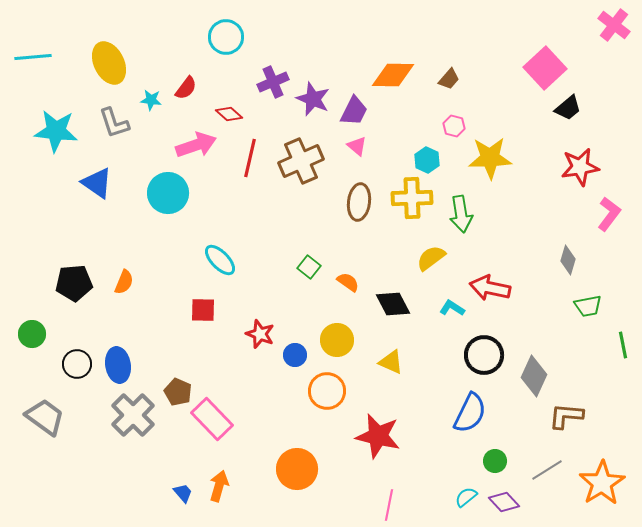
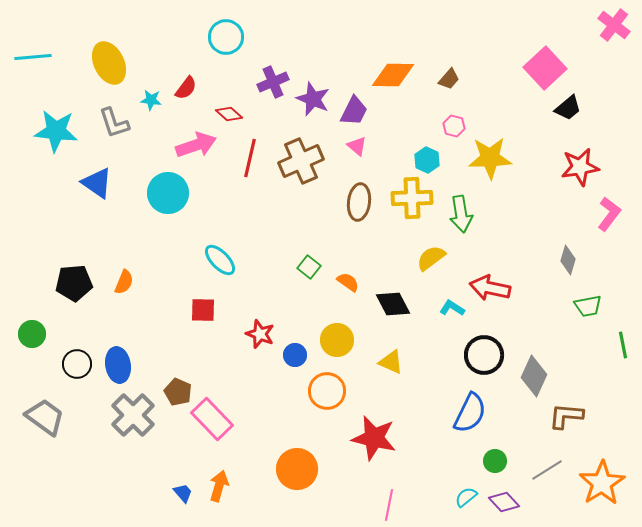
red star at (378, 436): moved 4 px left, 2 px down
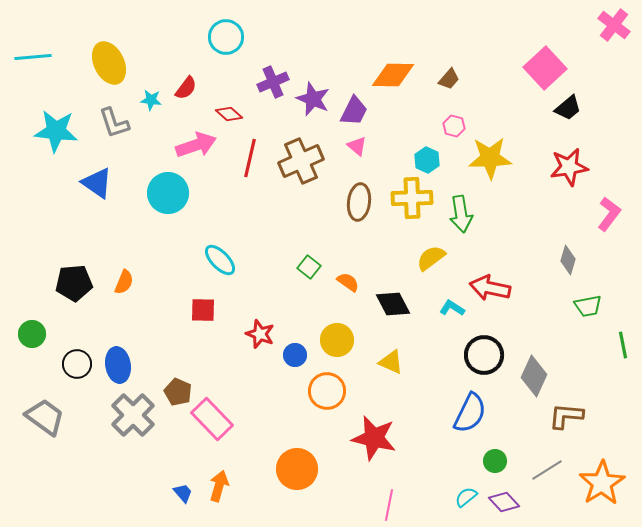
red star at (580, 167): moved 11 px left
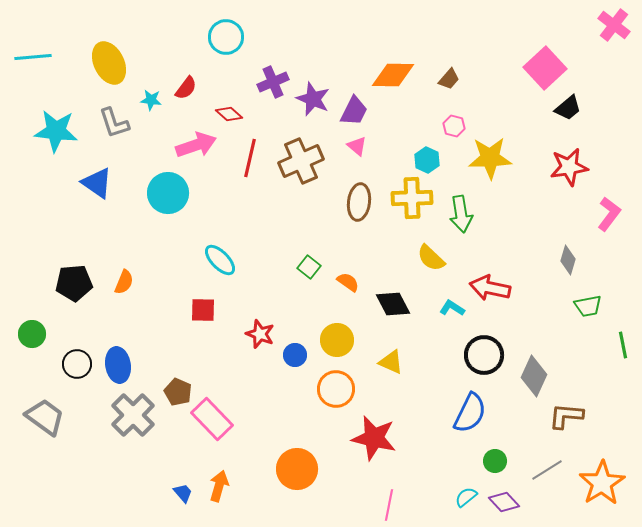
yellow semicircle at (431, 258): rotated 100 degrees counterclockwise
orange circle at (327, 391): moved 9 px right, 2 px up
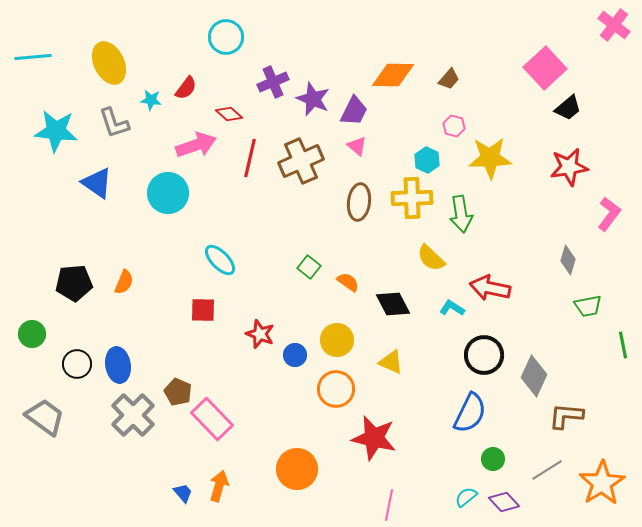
green circle at (495, 461): moved 2 px left, 2 px up
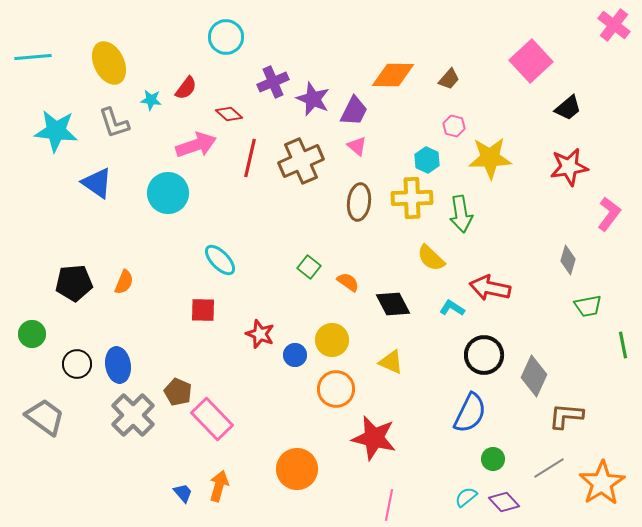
pink square at (545, 68): moved 14 px left, 7 px up
yellow circle at (337, 340): moved 5 px left
gray line at (547, 470): moved 2 px right, 2 px up
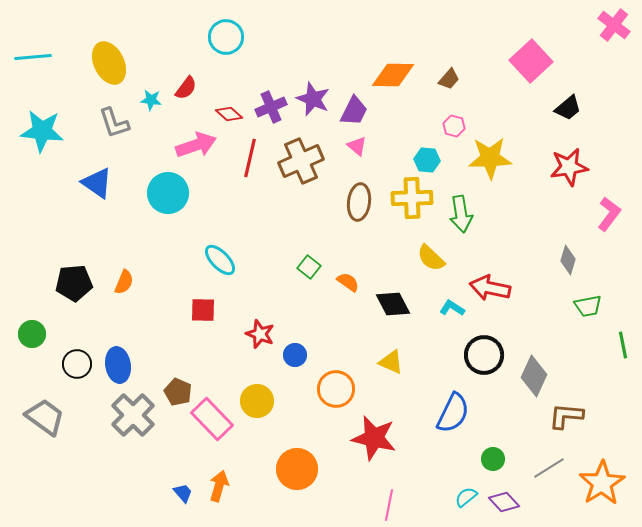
purple cross at (273, 82): moved 2 px left, 25 px down
cyan star at (56, 131): moved 14 px left
cyan hexagon at (427, 160): rotated 20 degrees counterclockwise
yellow circle at (332, 340): moved 75 px left, 61 px down
blue semicircle at (470, 413): moved 17 px left
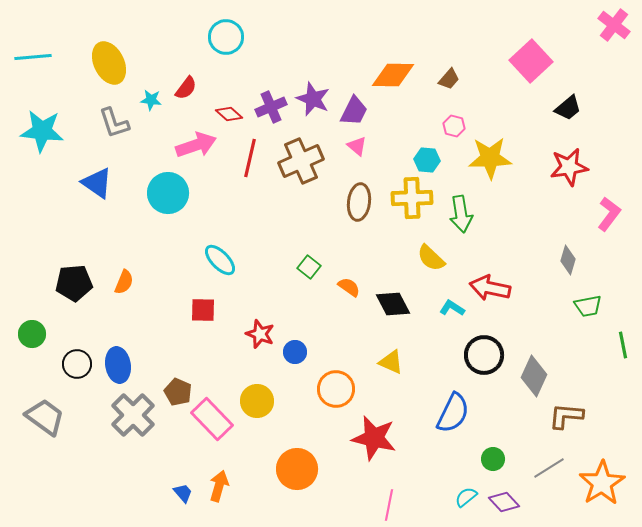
orange semicircle at (348, 282): moved 1 px right, 5 px down
blue circle at (295, 355): moved 3 px up
